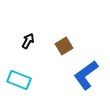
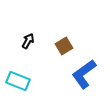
blue L-shape: moved 2 px left, 1 px up
cyan rectangle: moved 1 px left, 1 px down
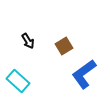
black arrow: rotated 119 degrees clockwise
cyan rectangle: rotated 20 degrees clockwise
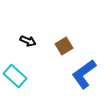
black arrow: rotated 35 degrees counterclockwise
cyan rectangle: moved 3 px left, 5 px up
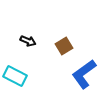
cyan rectangle: rotated 15 degrees counterclockwise
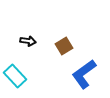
black arrow: rotated 14 degrees counterclockwise
cyan rectangle: rotated 20 degrees clockwise
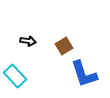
blue L-shape: rotated 72 degrees counterclockwise
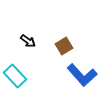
black arrow: rotated 28 degrees clockwise
blue L-shape: moved 2 px left, 1 px down; rotated 24 degrees counterclockwise
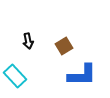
black arrow: rotated 42 degrees clockwise
blue L-shape: rotated 48 degrees counterclockwise
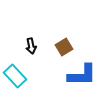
black arrow: moved 3 px right, 5 px down
brown square: moved 1 px down
